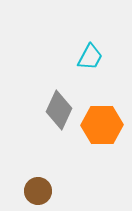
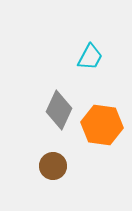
orange hexagon: rotated 9 degrees clockwise
brown circle: moved 15 px right, 25 px up
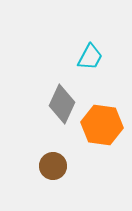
gray diamond: moved 3 px right, 6 px up
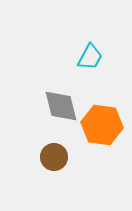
gray diamond: moved 1 px left, 2 px down; rotated 39 degrees counterclockwise
brown circle: moved 1 px right, 9 px up
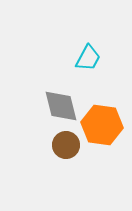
cyan trapezoid: moved 2 px left, 1 px down
brown circle: moved 12 px right, 12 px up
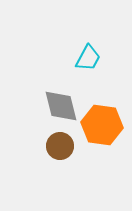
brown circle: moved 6 px left, 1 px down
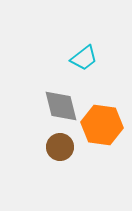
cyan trapezoid: moved 4 px left; rotated 24 degrees clockwise
brown circle: moved 1 px down
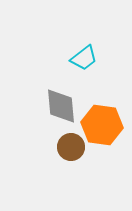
gray diamond: rotated 9 degrees clockwise
brown circle: moved 11 px right
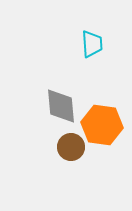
cyan trapezoid: moved 8 px right, 14 px up; rotated 56 degrees counterclockwise
